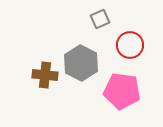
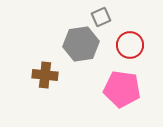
gray square: moved 1 px right, 2 px up
gray hexagon: moved 19 px up; rotated 24 degrees clockwise
pink pentagon: moved 2 px up
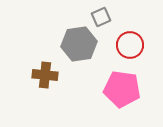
gray hexagon: moved 2 px left
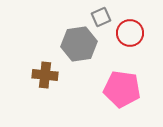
red circle: moved 12 px up
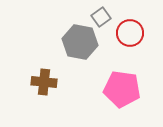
gray square: rotated 12 degrees counterclockwise
gray hexagon: moved 1 px right, 2 px up; rotated 20 degrees clockwise
brown cross: moved 1 px left, 7 px down
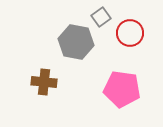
gray hexagon: moved 4 px left
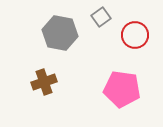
red circle: moved 5 px right, 2 px down
gray hexagon: moved 16 px left, 9 px up
brown cross: rotated 25 degrees counterclockwise
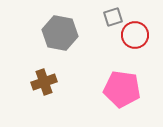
gray square: moved 12 px right; rotated 18 degrees clockwise
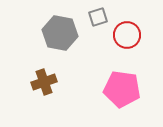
gray square: moved 15 px left
red circle: moved 8 px left
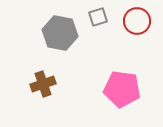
red circle: moved 10 px right, 14 px up
brown cross: moved 1 px left, 2 px down
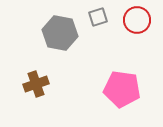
red circle: moved 1 px up
brown cross: moved 7 px left
